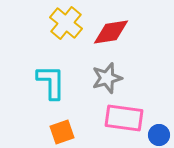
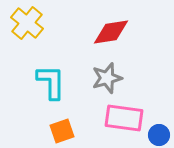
yellow cross: moved 39 px left
orange square: moved 1 px up
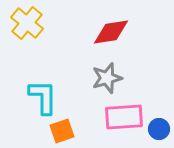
cyan L-shape: moved 8 px left, 15 px down
pink rectangle: moved 1 px up; rotated 12 degrees counterclockwise
blue circle: moved 6 px up
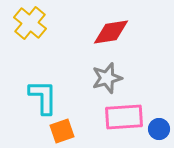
yellow cross: moved 3 px right
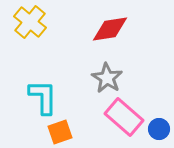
yellow cross: moved 1 px up
red diamond: moved 1 px left, 3 px up
gray star: rotated 24 degrees counterclockwise
pink rectangle: rotated 45 degrees clockwise
orange square: moved 2 px left, 1 px down
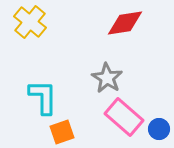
red diamond: moved 15 px right, 6 px up
orange square: moved 2 px right
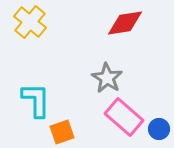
cyan L-shape: moved 7 px left, 3 px down
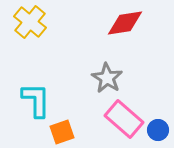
pink rectangle: moved 2 px down
blue circle: moved 1 px left, 1 px down
